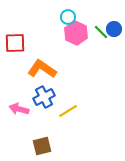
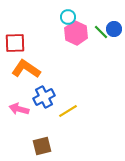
orange L-shape: moved 16 px left
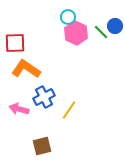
blue circle: moved 1 px right, 3 px up
yellow line: moved 1 px right, 1 px up; rotated 24 degrees counterclockwise
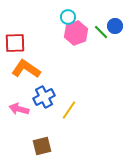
pink hexagon: rotated 15 degrees clockwise
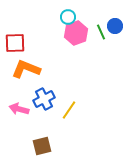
green line: rotated 21 degrees clockwise
orange L-shape: rotated 12 degrees counterclockwise
blue cross: moved 2 px down
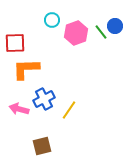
cyan circle: moved 16 px left, 3 px down
green line: rotated 14 degrees counterclockwise
orange L-shape: rotated 24 degrees counterclockwise
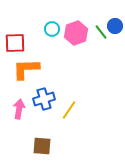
cyan circle: moved 9 px down
blue cross: rotated 10 degrees clockwise
pink arrow: rotated 84 degrees clockwise
brown square: rotated 18 degrees clockwise
